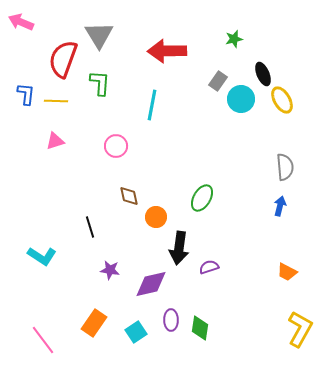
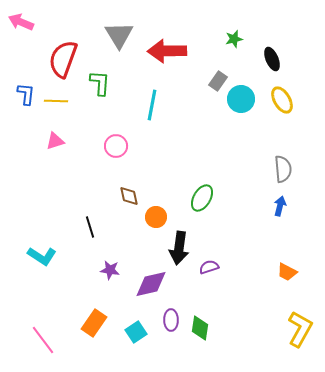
gray triangle: moved 20 px right
black ellipse: moved 9 px right, 15 px up
gray semicircle: moved 2 px left, 2 px down
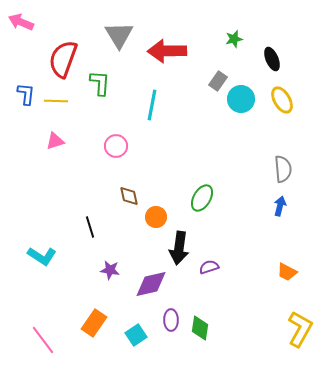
cyan square: moved 3 px down
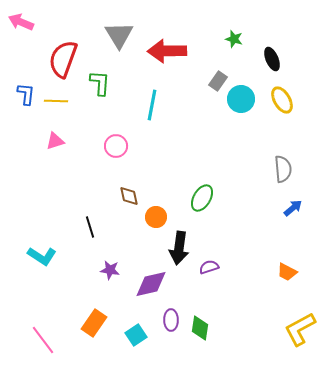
green star: rotated 30 degrees clockwise
blue arrow: moved 13 px right, 2 px down; rotated 36 degrees clockwise
yellow L-shape: rotated 147 degrees counterclockwise
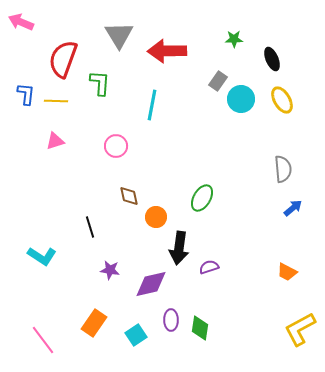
green star: rotated 18 degrees counterclockwise
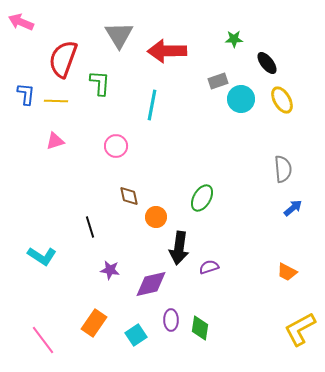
black ellipse: moved 5 px left, 4 px down; rotated 15 degrees counterclockwise
gray rectangle: rotated 36 degrees clockwise
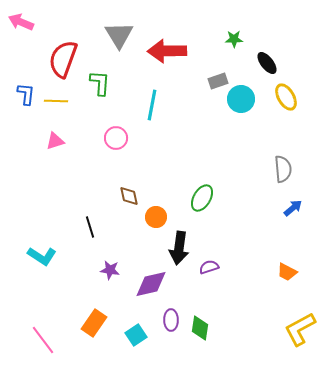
yellow ellipse: moved 4 px right, 3 px up
pink circle: moved 8 px up
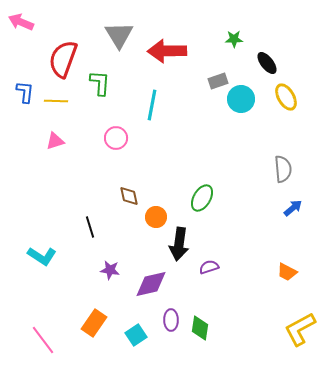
blue L-shape: moved 1 px left, 2 px up
black arrow: moved 4 px up
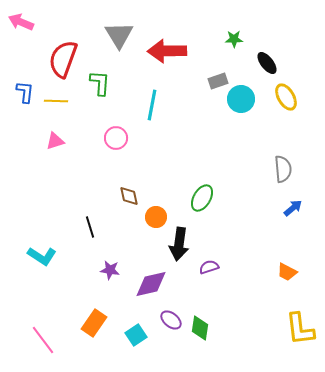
purple ellipse: rotated 50 degrees counterclockwise
yellow L-shape: rotated 69 degrees counterclockwise
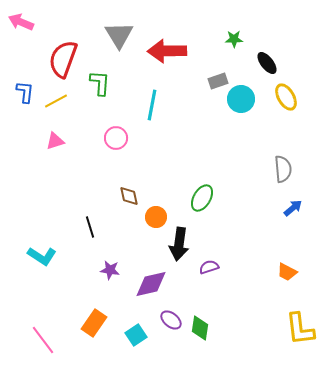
yellow line: rotated 30 degrees counterclockwise
